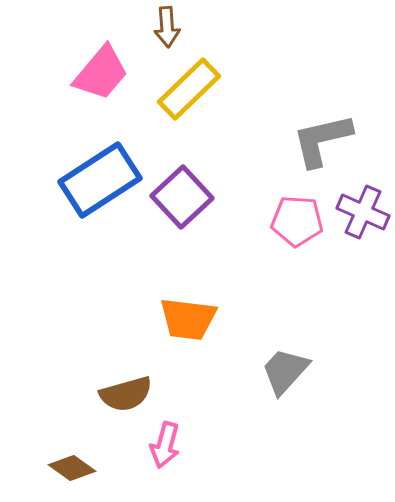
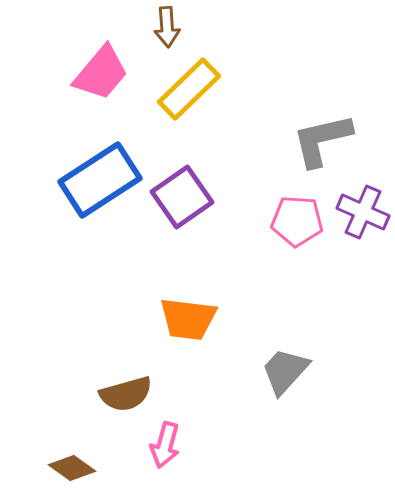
purple square: rotated 8 degrees clockwise
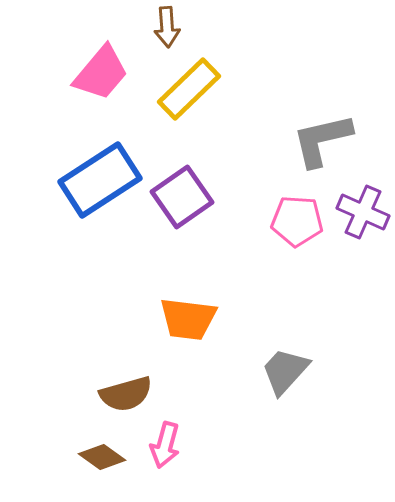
brown diamond: moved 30 px right, 11 px up
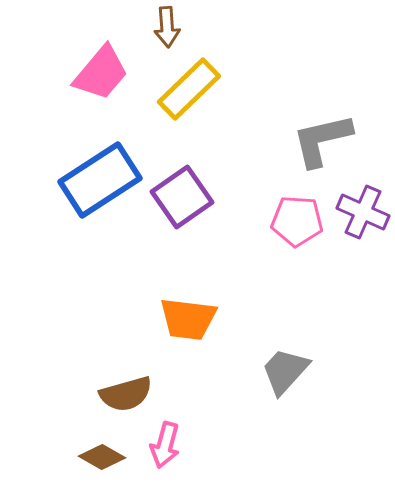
brown diamond: rotated 6 degrees counterclockwise
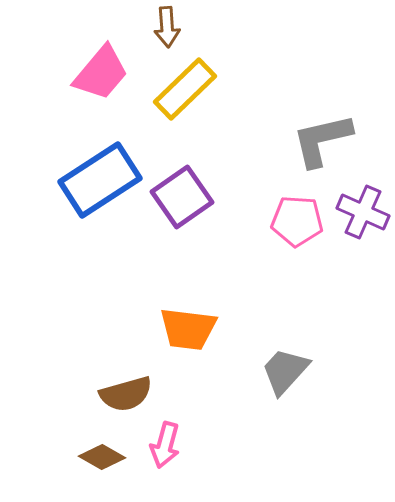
yellow rectangle: moved 4 px left
orange trapezoid: moved 10 px down
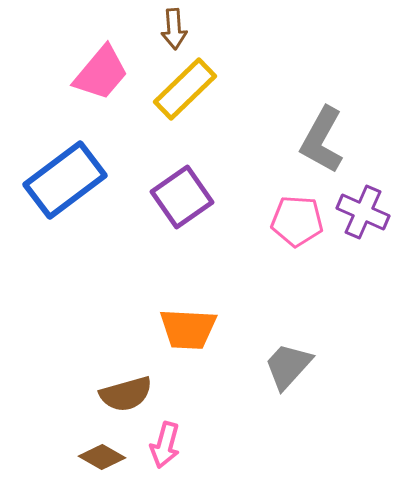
brown arrow: moved 7 px right, 2 px down
gray L-shape: rotated 48 degrees counterclockwise
blue rectangle: moved 35 px left; rotated 4 degrees counterclockwise
orange trapezoid: rotated 4 degrees counterclockwise
gray trapezoid: moved 3 px right, 5 px up
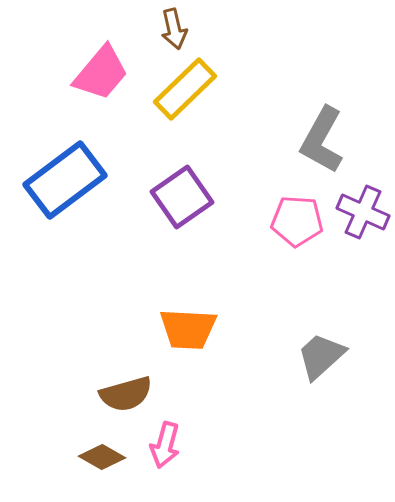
brown arrow: rotated 9 degrees counterclockwise
gray trapezoid: moved 33 px right, 10 px up; rotated 6 degrees clockwise
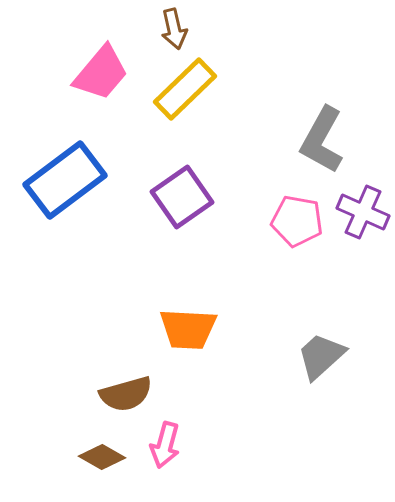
pink pentagon: rotated 6 degrees clockwise
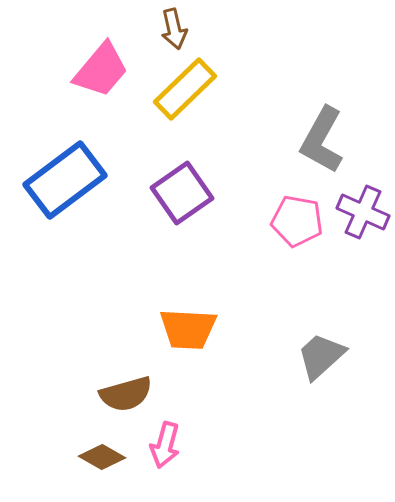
pink trapezoid: moved 3 px up
purple square: moved 4 px up
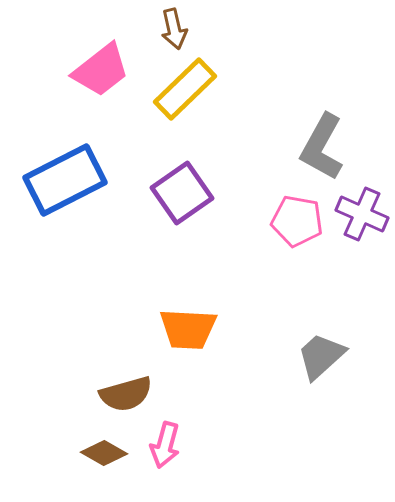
pink trapezoid: rotated 12 degrees clockwise
gray L-shape: moved 7 px down
blue rectangle: rotated 10 degrees clockwise
purple cross: moved 1 px left, 2 px down
brown diamond: moved 2 px right, 4 px up
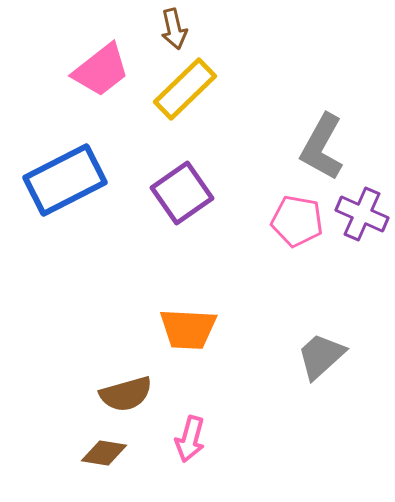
pink arrow: moved 25 px right, 6 px up
brown diamond: rotated 21 degrees counterclockwise
